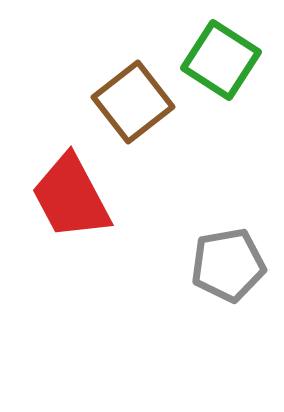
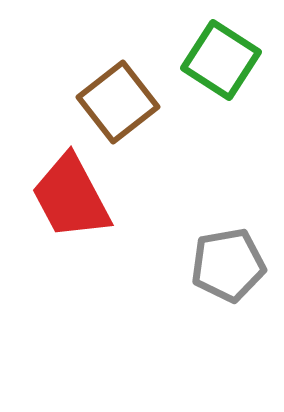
brown square: moved 15 px left
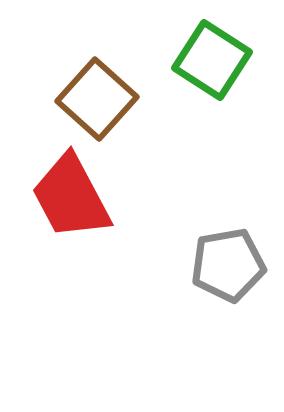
green square: moved 9 px left
brown square: moved 21 px left, 3 px up; rotated 10 degrees counterclockwise
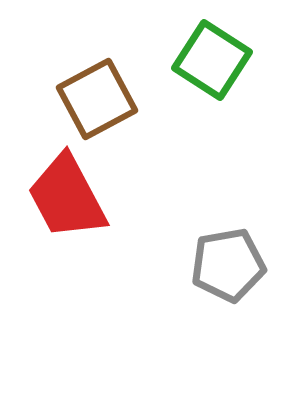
brown square: rotated 20 degrees clockwise
red trapezoid: moved 4 px left
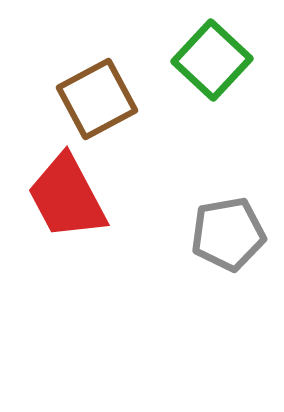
green square: rotated 10 degrees clockwise
gray pentagon: moved 31 px up
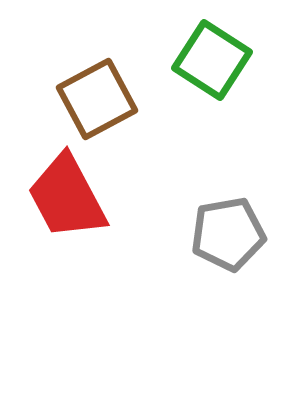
green square: rotated 10 degrees counterclockwise
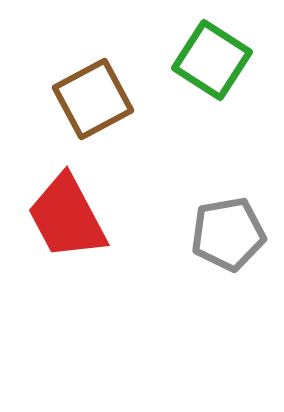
brown square: moved 4 px left
red trapezoid: moved 20 px down
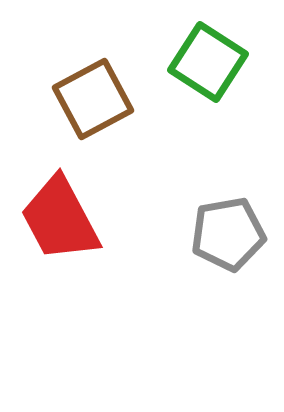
green square: moved 4 px left, 2 px down
red trapezoid: moved 7 px left, 2 px down
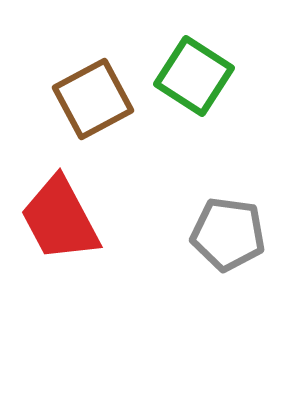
green square: moved 14 px left, 14 px down
gray pentagon: rotated 18 degrees clockwise
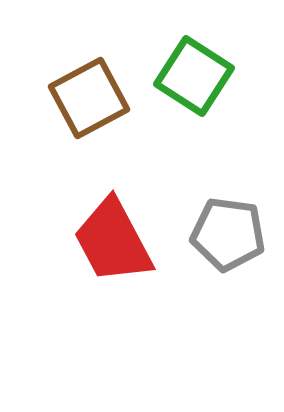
brown square: moved 4 px left, 1 px up
red trapezoid: moved 53 px right, 22 px down
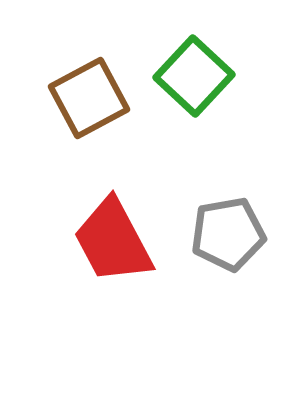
green square: rotated 10 degrees clockwise
gray pentagon: rotated 18 degrees counterclockwise
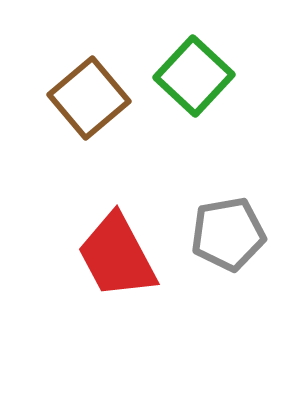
brown square: rotated 12 degrees counterclockwise
red trapezoid: moved 4 px right, 15 px down
